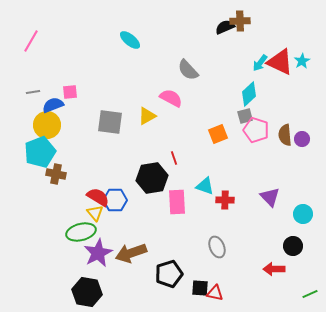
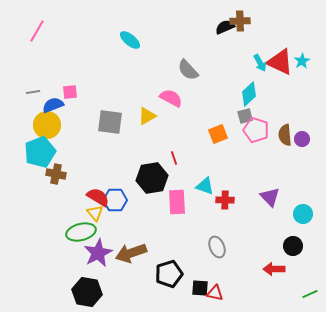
pink line at (31, 41): moved 6 px right, 10 px up
cyan arrow at (260, 63): rotated 66 degrees counterclockwise
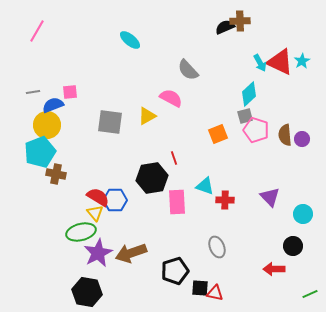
black pentagon at (169, 274): moved 6 px right, 3 px up
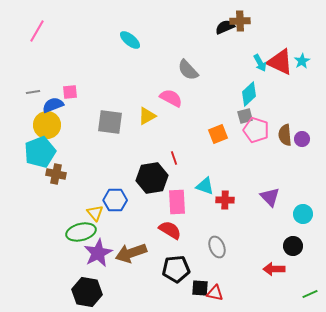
red semicircle at (98, 197): moved 72 px right, 33 px down
black pentagon at (175, 271): moved 1 px right, 2 px up; rotated 12 degrees clockwise
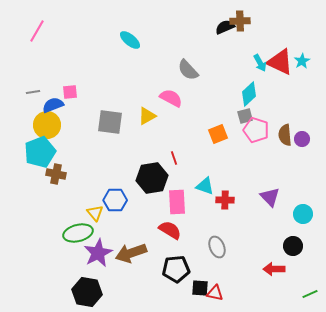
green ellipse at (81, 232): moved 3 px left, 1 px down
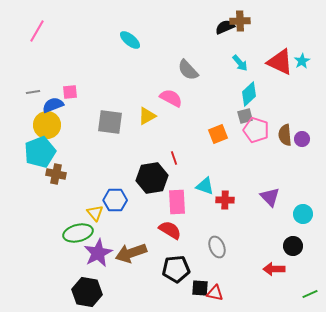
cyan arrow at (260, 63): moved 20 px left; rotated 12 degrees counterclockwise
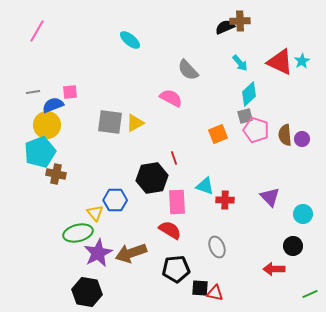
yellow triangle at (147, 116): moved 12 px left, 7 px down
